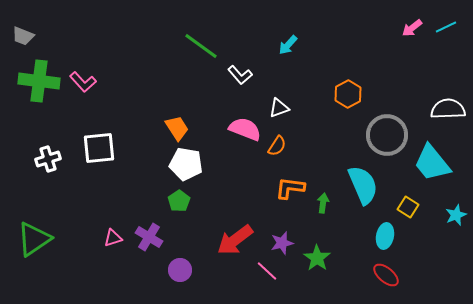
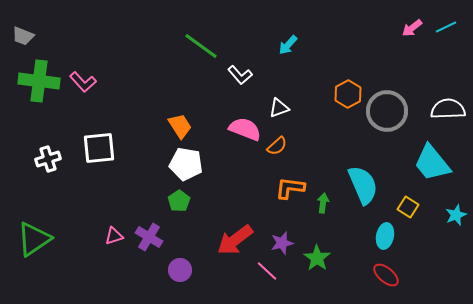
orange trapezoid: moved 3 px right, 2 px up
gray circle: moved 24 px up
orange semicircle: rotated 15 degrees clockwise
pink triangle: moved 1 px right, 2 px up
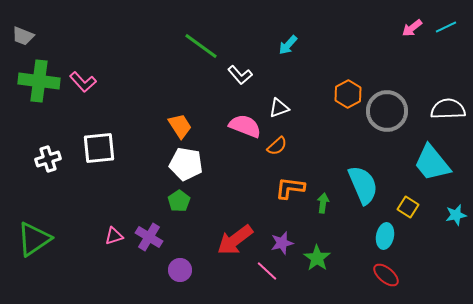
pink semicircle: moved 3 px up
cyan star: rotated 10 degrees clockwise
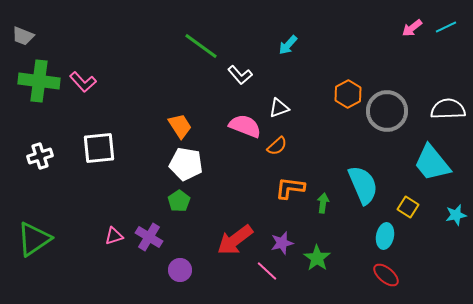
white cross: moved 8 px left, 3 px up
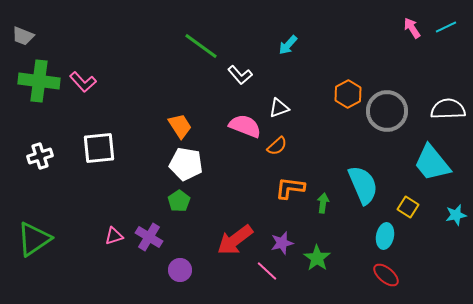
pink arrow: rotated 95 degrees clockwise
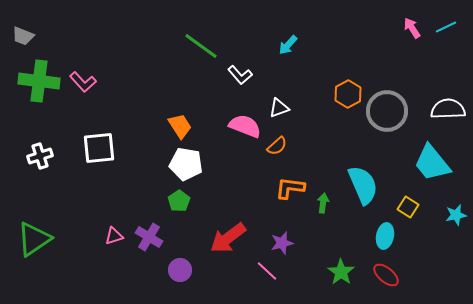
red arrow: moved 7 px left, 2 px up
green star: moved 24 px right, 14 px down
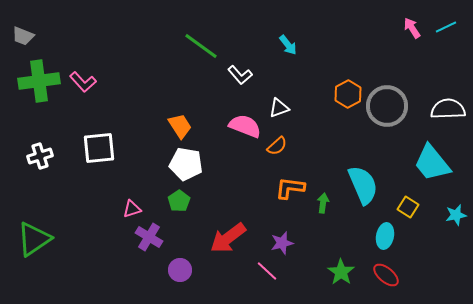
cyan arrow: rotated 80 degrees counterclockwise
green cross: rotated 15 degrees counterclockwise
gray circle: moved 5 px up
pink triangle: moved 18 px right, 27 px up
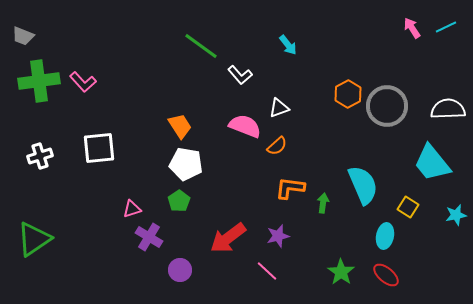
purple star: moved 4 px left, 7 px up
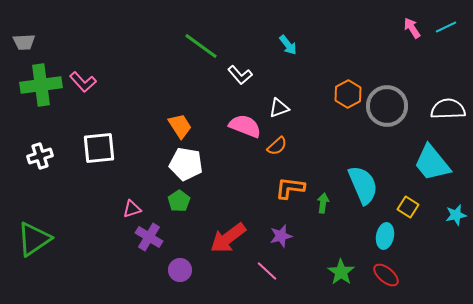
gray trapezoid: moved 1 px right, 6 px down; rotated 25 degrees counterclockwise
green cross: moved 2 px right, 4 px down
purple star: moved 3 px right
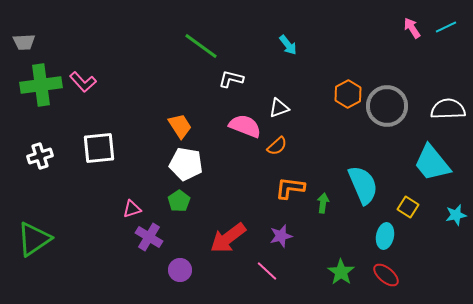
white L-shape: moved 9 px left, 4 px down; rotated 145 degrees clockwise
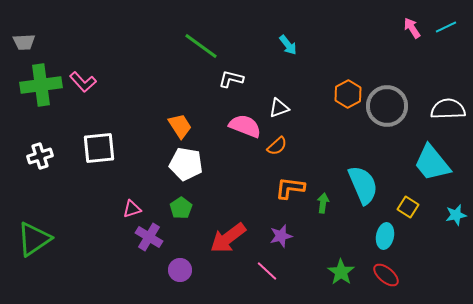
green pentagon: moved 2 px right, 7 px down
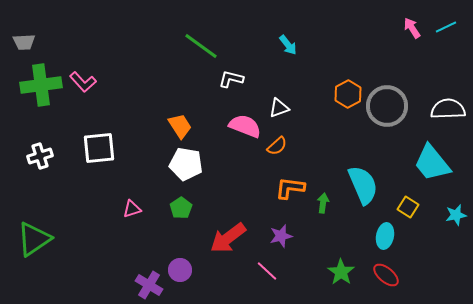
purple cross: moved 48 px down
